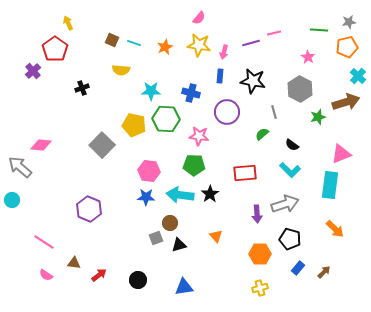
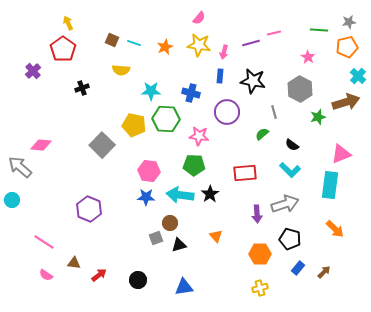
red pentagon at (55, 49): moved 8 px right
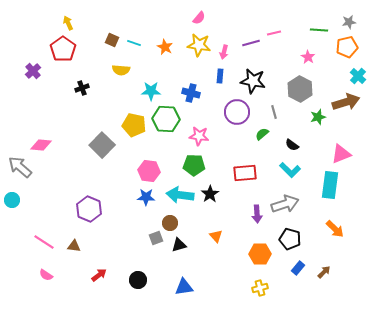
orange star at (165, 47): rotated 21 degrees counterclockwise
purple circle at (227, 112): moved 10 px right
brown triangle at (74, 263): moved 17 px up
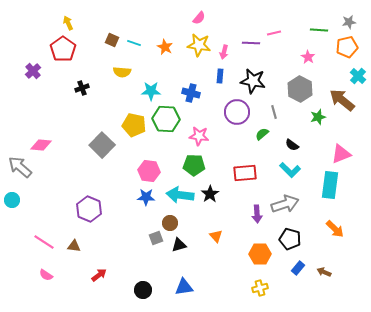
purple line at (251, 43): rotated 18 degrees clockwise
yellow semicircle at (121, 70): moved 1 px right, 2 px down
brown arrow at (346, 102): moved 4 px left, 2 px up; rotated 124 degrees counterclockwise
brown arrow at (324, 272): rotated 112 degrees counterclockwise
black circle at (138, 280): moved 5 px right, 10 px down
